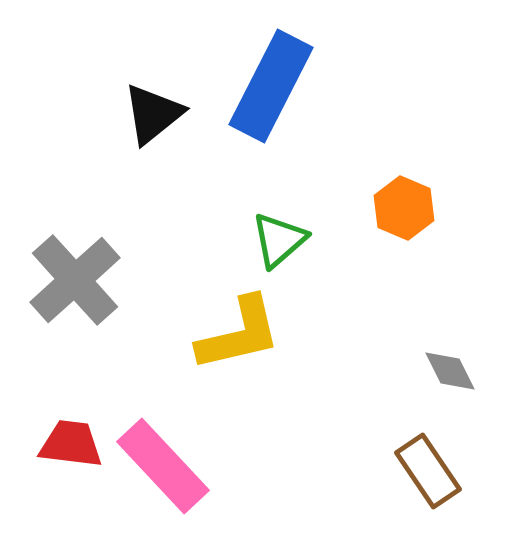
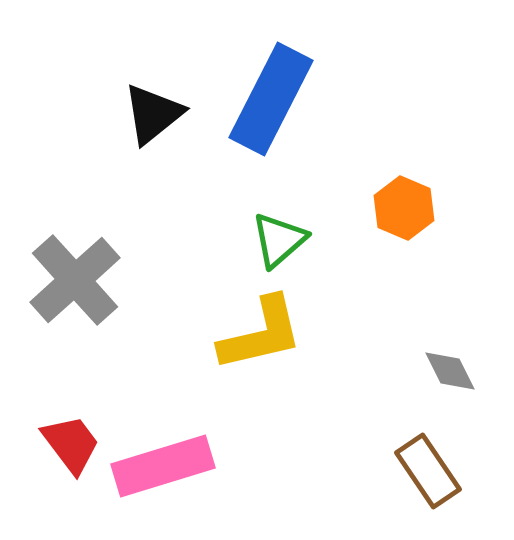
blue rectangle: moved 13 px down
yellow L-shape: moved 22 px right
red trapezoid: rotated 46 degrees clockwise
pink rectangle: rotated 64 degrees counterclockwise
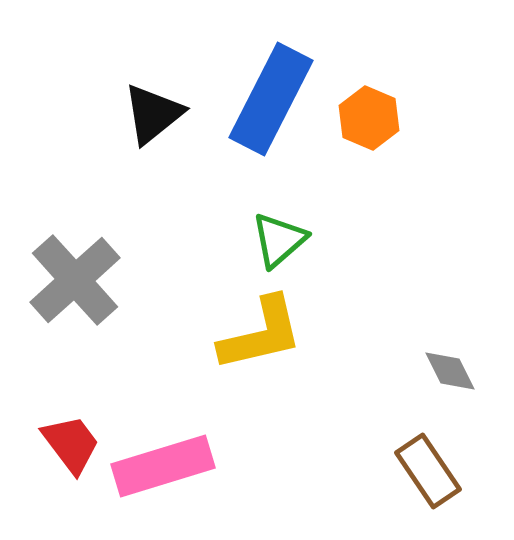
orange hexagon: moved 35 px left, 90 px up
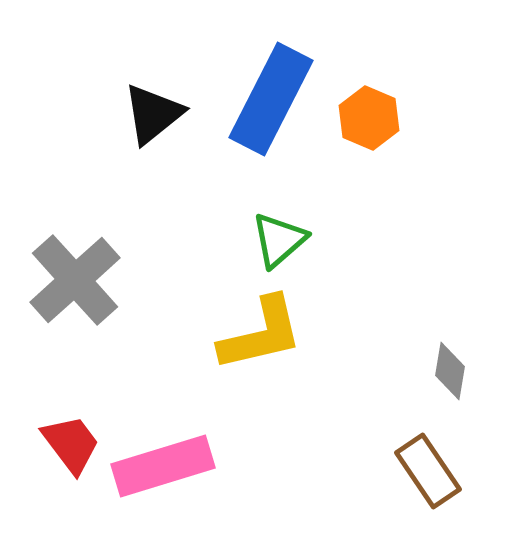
gray diamond: rotated 36 degrees clockwise
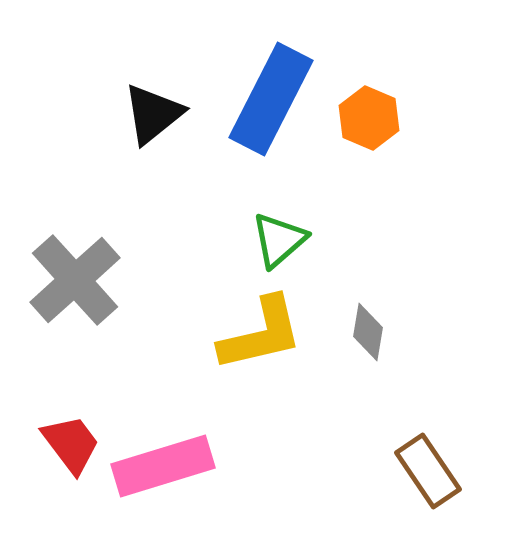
gray diamond: moved 82 px left, 39 px up
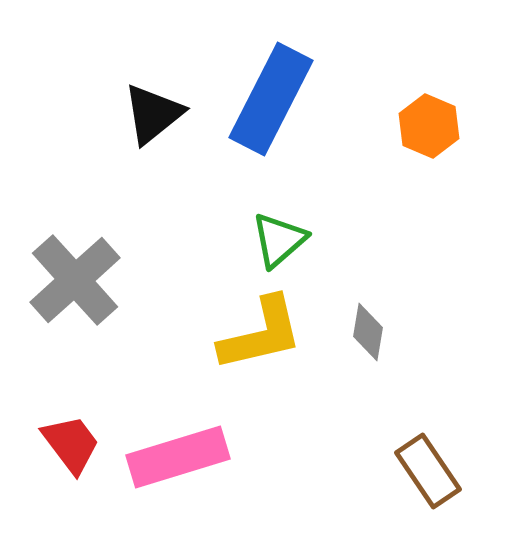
orange hexagon: moved 60 px right, 8 px down
pink rectangle: moved 15 px right, 9 px up
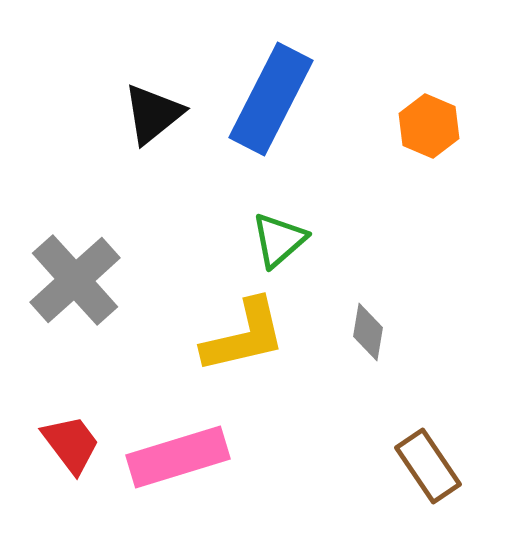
yellow L-shape: moved 17 px left, 2 px down
brown rectangle: moved 5 px up
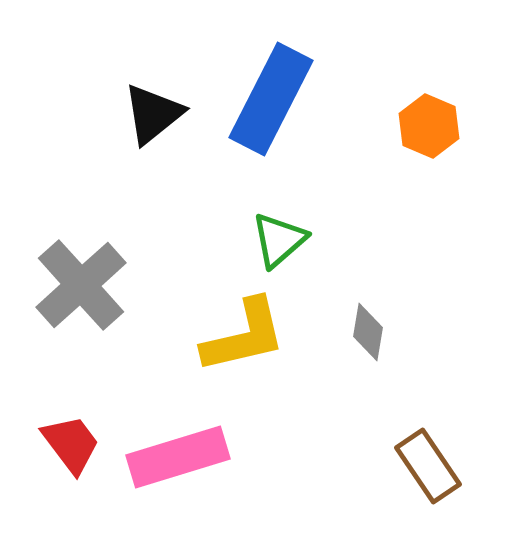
gray cross: moved 6 px right, 5 px down
